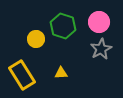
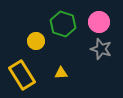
green hexagon: moved 2 px up
yellow circle: moved 2 px down
gray star: rotated 25 degrees counterclockwise
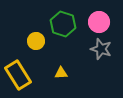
yellow rectangle: moved 4 px left
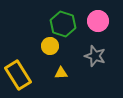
pink circle: moved 1 px left, 1 px up
yellow circle: moved 14 px right, 5 px down
gray star: moved 6 px left, 7 px down
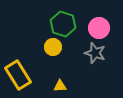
pink circle: moved 1 px right, 7 px down
yellow circle: moved 3 px right, 1 px down
gray star: moved 3 px up
yellow triangle: moved 1 px left, 13 px down
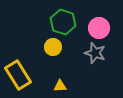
green hexagon: moved 2 px up
